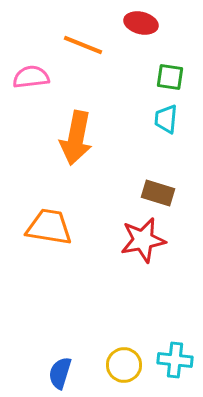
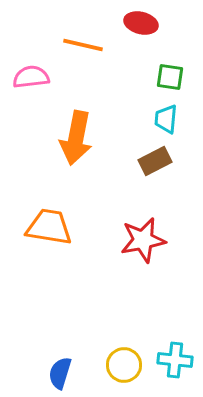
orange line: rotated 9 degrees counterclockwise
brown rectangle: moved 3 px left, 32 px up; rotated 44 degrees counterclockwise
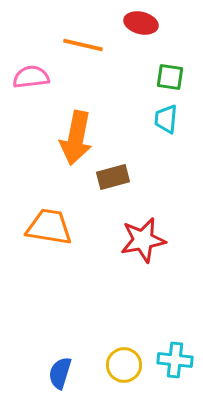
brown rectangle: moved 42 px left, 16 px down; rotated 12 degrees clockwise
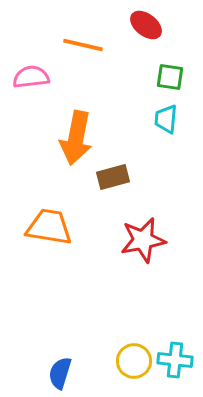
red ellipse: moved 5 px right, 2 px down; rotated 24 degrees clockwise
yellow circle: moved 10 px right, 4 px up
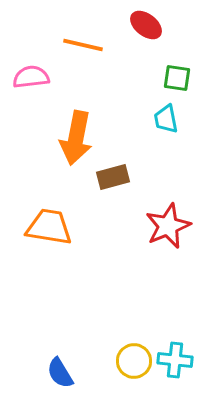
green square: moved 7 px right, 1 px down
cyan trapezoid: rotated 16 degrees counterclockwise
red star: moved 25 px right, 14 px up; rotated 12 degrees counterclockwise
blue semicircle: rotated 48 degrees counterclockwise
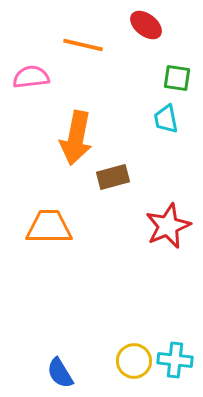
orange trapezoid: rotated 9 degrees counterclockwise
